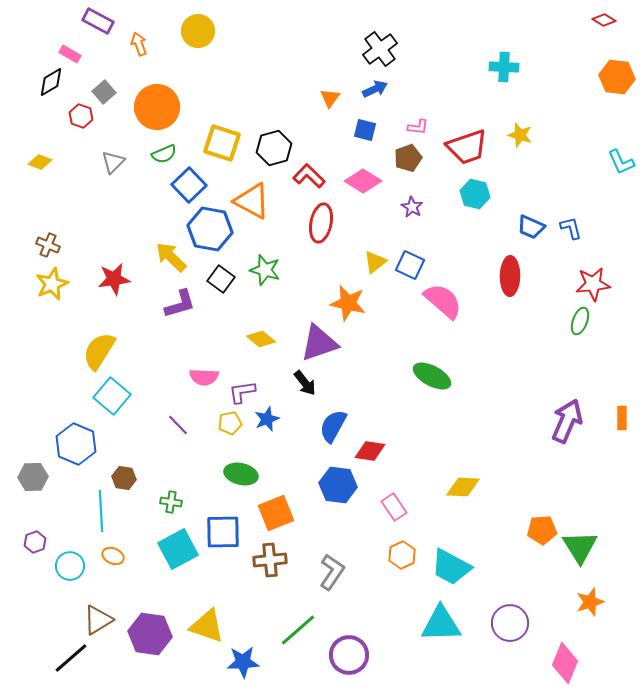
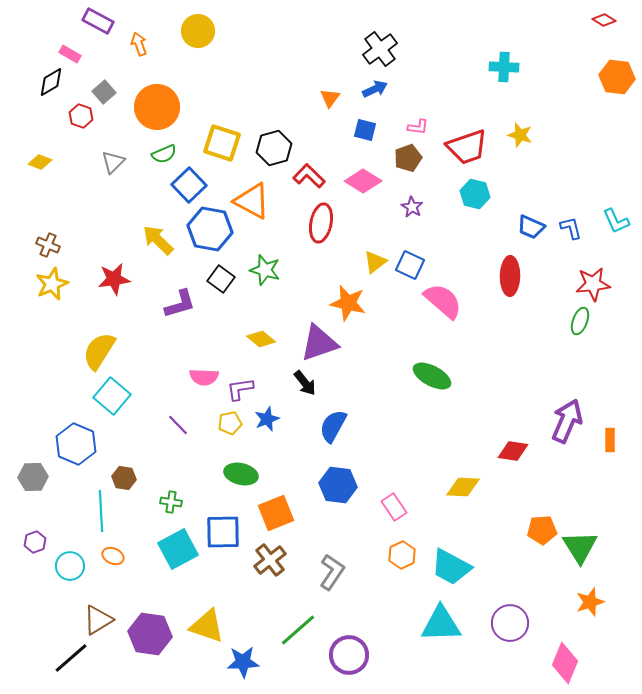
cyan L-shape at (621, 162): moved 5 px left, 59 px down
yellow arrow at (171, 257): moved 13 px left, 17 px up
purple L-shape at (242, 392): moved 2 px left, 3 px up
orange rectangle at (622, 418): moved 12 px left, 22 px down
red diamond at (370, 451): moved 143 px right
brown cross at (270, 560): rotated 32 degrees counterclockwise
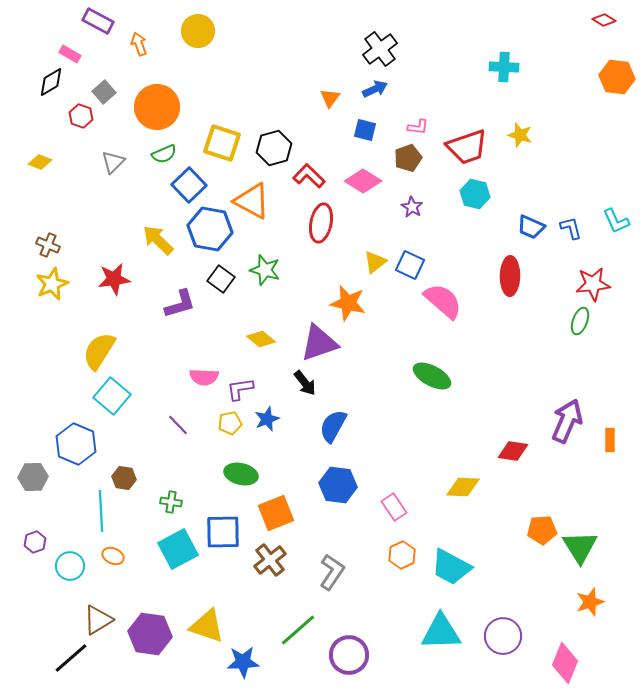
purple circle at (510, 623): moved 7 px left, 13 px down
cyan triangle at (441, 624): moved 8 px down
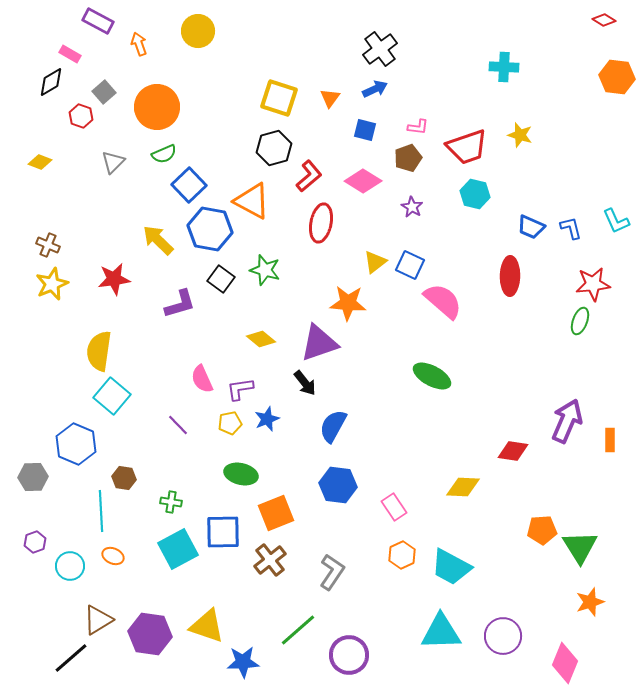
yellow square at (222, 143): moved 57 px right, 45 px up
red L-shape at (309, 176): rotated 96 degrees clockwise
orange star at (348, 303): rotated 9 degrees counterclockwise
yellow semicircle at (99, 351): rotated 24 degrees counterclockwise
pink semicircle at (204, 377): moved 2 px left, 2 px down; rotated 64 degrees clockwise
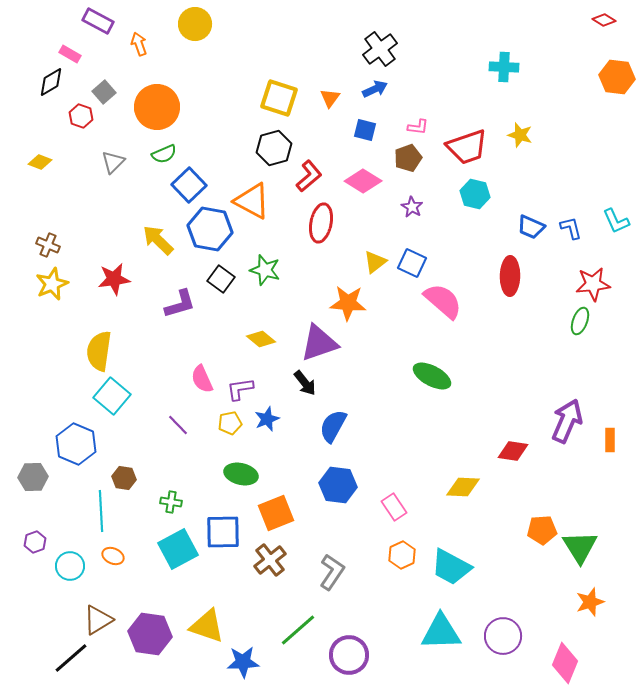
yellow circle at (198, 31): moved 3 px left, 7 px up
blue square at (410, 265): moved 2 px right, 2 px up
